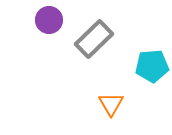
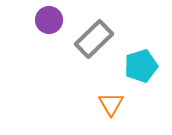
cyan pentagon: moved 11 px left; rotated 12 degrees counterclockwise
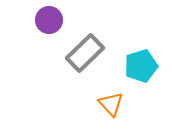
gray rectangle: moved 9 px left, 14 px down
orange triangle: rotated 12 degrees counterclockwise
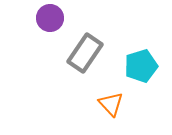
purple circle: moved 1 px right, 2 px up
gray rectangle: rotated 12 degrees counterclockwise
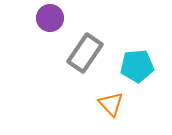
cyan pentagon: moved 4 px left; rotated 12 degrees clockwise
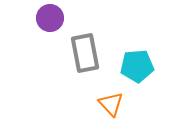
gray rectangle: rotated 45 degrees counterclockwise
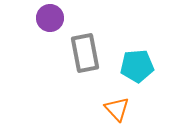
orange triangle: moved 6 px right, 5 px down
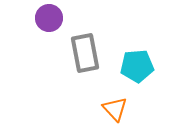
purple circle: moved 1 px left
orange triangle: moved 2 px left
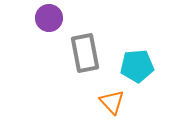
orange triangle: moved 3 px left, 7 px up
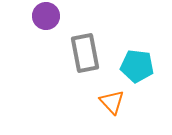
purple circle: moved 3 px left, 2 px up
cyan pentagon: rotated 12 degrees clockwise
